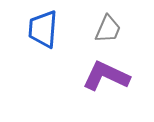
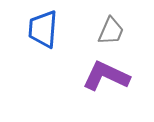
gray trapezoid: moved 3 px right, 2 px down
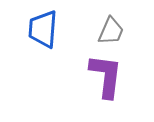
purple L-shape: rotated 72 degrees clockwise
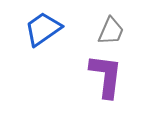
blue trapezoid: rotated 51 degrees clockwise
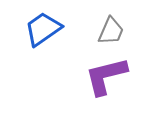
purple L-shape: rotated 111 degrees counterclockwise
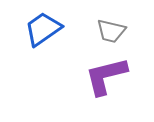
gray trapezoid: rotated 80 degrees clockwise
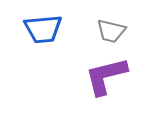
blue trapezoid: rotated 150 degrees counterclockwise
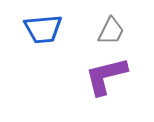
gray trapezoid: rotated 76 degrees counterclockwise
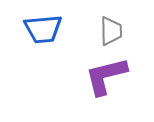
gray trapezoid: rotated 28 degrees counterclockwise
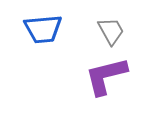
gray trapezoid: rotated 28 degrees counterclockwise
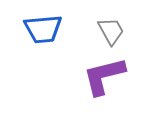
purple L-shape: moved 2 px left
